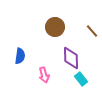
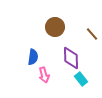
brown line: moved 3 px down
blue semicircle: moved 13 px right, 1 px down
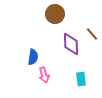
brown circle: moved 13 px up
purple diamond: moved 14 px up
cyan rectangle: rotated 32 degrees clockwise
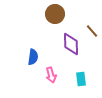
brown line: moved 3 px up
pink arrow: moved 7 px right
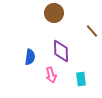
brown circle: moved 1 px left, 1 px up
purple diamond: moved 10 px left, 7 px down
blue semicircle: moved 3 px left
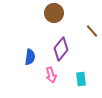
purple diamond: moved 2 px up; rotated 40 degrees clockwise
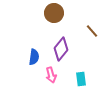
blue semicircle: moved 4 px right
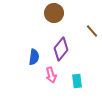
cyan rectangle: moved 4 px left, 2 px down
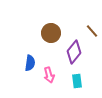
brown circle: moved 3 px left, 20 px down
purple diamond: moved 13 px right, 3 px down
blue semicircle: moved 4 px left, 6 px down
pink arrow: moved 2 px left
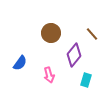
brown line: moved 3 px down
purple diamond: moved 3 px down
blue semicircle: moved 10 px left; rotated 28 degrees clockwise
cyan rectangle: moved 9 px right, 1 px up; rotated 24 degrees clockwise
